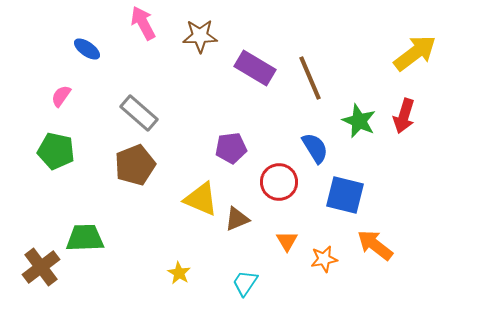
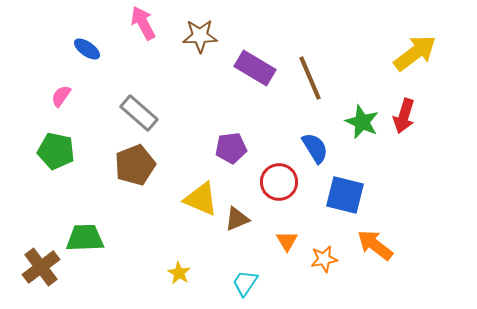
green star: moved 3 px right, 1 px down
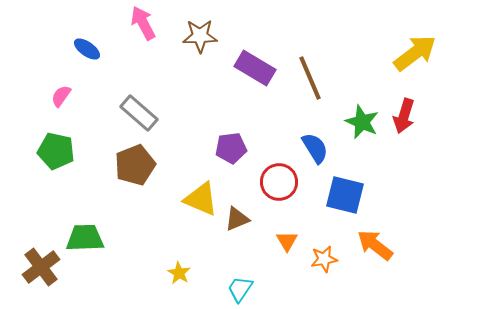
cyan trapezoid: moved 5 px left, 6 px down
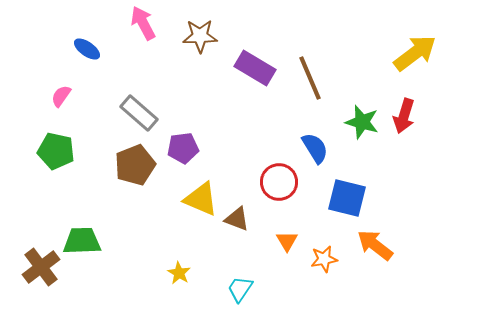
green star: rotated 8 degrees counterclockwise
purple pentagon: moved 48 px left
blue square: moved 2 px right, 3 px down
brown triangle: rotated 44 degrees clockwise
green trapezoid: moved 3 px left, 3 px down
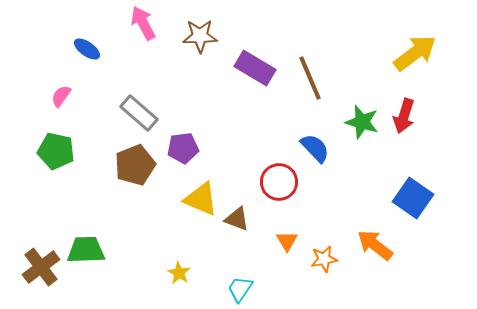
blue semicircle: rotated 12 degrees counterclockwise
blue square: moved 66 px right; rotated 21 degrees clockwise
green trapezoid: moved 4 px right, 9 px down
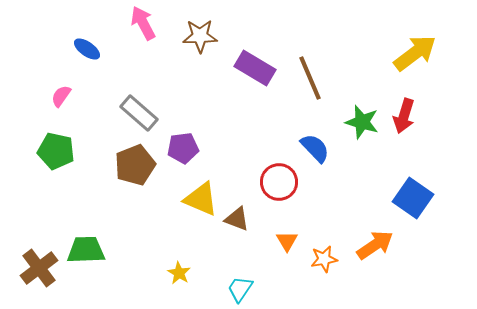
orange arrow: rotated 108 degrees clockwise
brown cross: moved 2 px left, 1 px down
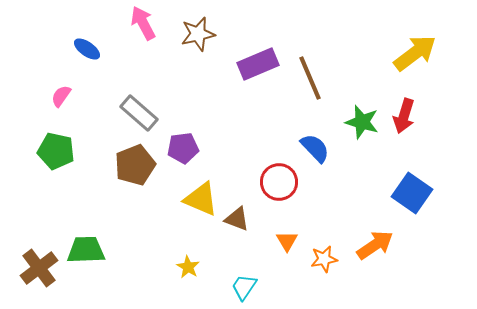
brown star: moved 2 px left, 2 px up; rotated 12 degrees counterclockwise
purple rectangle: moved 3 px right, 4 px up; rotated 54 degrees counterclockwise
blue square: moved 1 px left, 5 px up
yellow star: moved 9 px right, 6 px up
cyan trapezoid: moved 4 px right, 2 px up
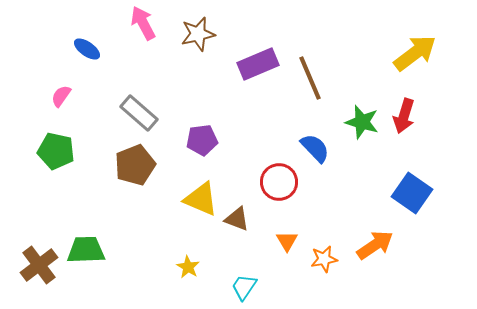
purple pentagon: moved 19 px right, 8 px up
brown cross: moved 3 px up
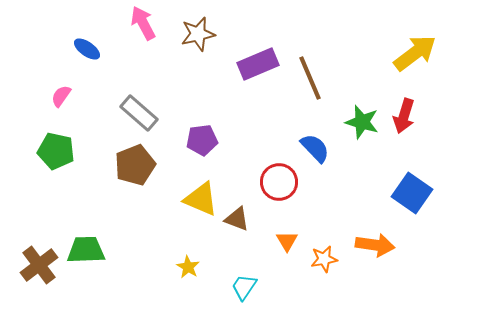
orange arrow: rotated 42 degrees clockwise
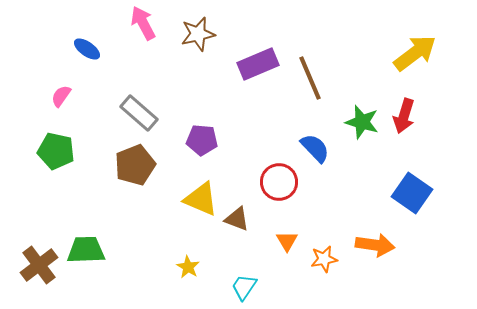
purple pentagon: rotated 12 degrees clockwise
